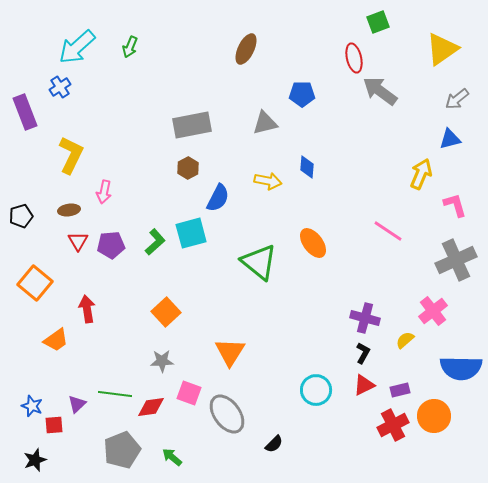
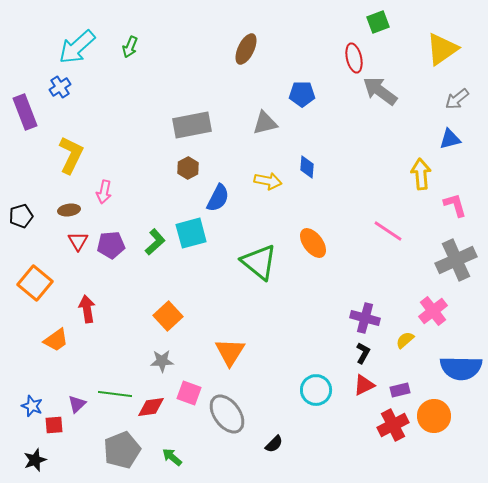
yellow arrow at (421, 174): rotated 28 degrees counterclockwise
orange square at (166, 312): moved 2 px right, 4 px down
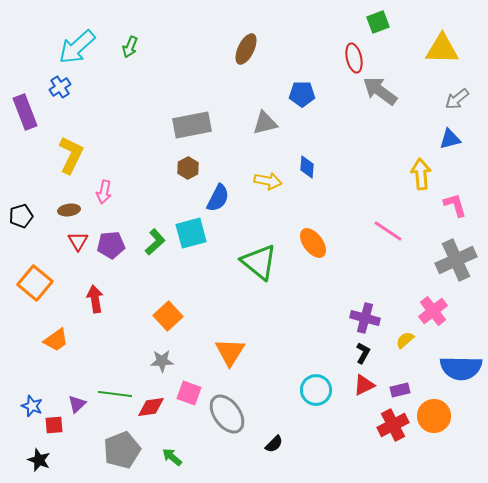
yellow triangle at (442, 49): rotated 36 degrees clockwise
red arrow at (87, 309): moved 8 px right, 10 px up
black star at (35, 460): moved 4 px right; rotated 30 degrees counterclockwise
